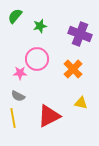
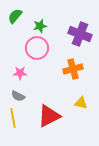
pink circle: moved 11 px up
orange cross: rotated 30 degrees clockwise
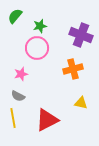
purple cross: moved 1 px right, 1 px down
pink star: moved 1 px right, 1 px down; rotated 16 degrees counterclockwise
red triangle: moved 2 px left, 4 px down
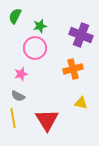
green semicircle: rotated 14 degrees counterclockwise
pink circle: moved 2 px left
red triangle: rotated 35 degrees counterclockwise
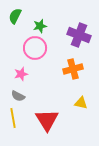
purple cross: moved 2 px left
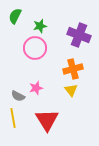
pink star: moved 15 px right, 14 px down
yellow triangle: moved 10 px left, 13 px up; rotated 40 degrees clockwise
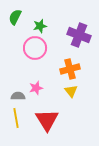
green semicircle: moved 1 px down
orange cross: moved 3 px left
yellow triangle: moved 1 px down
gray semicircle: rotated 152 degrees clockwise
yellow line: moved 3 px right
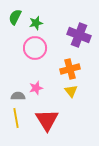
green star: moved 4 px left, 3 px up
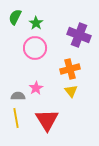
green star: rotated 24 degrees counterclockwise
pink star: rotated 16 degrees counterclockwise
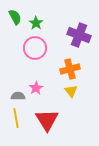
green semicircle: rotated 126 degrees clockwise
